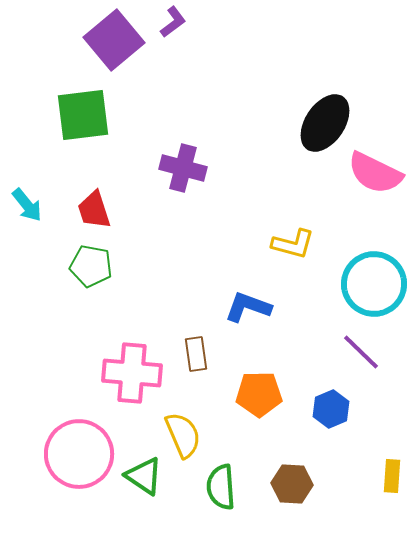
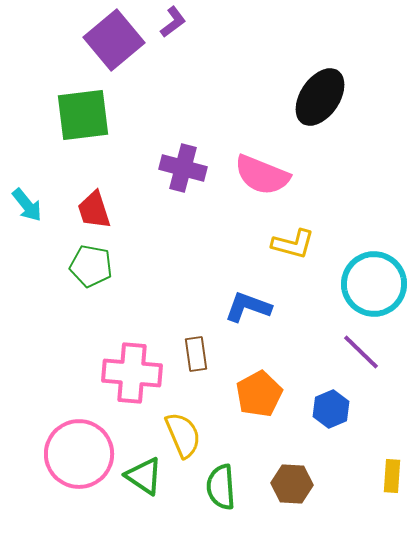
black ellipse: moved 5 px left, 26 px up
pink semicircle: moved 113 px left, 2 px down; rotated 4 degrees counterclockwise
orange pentagon: rotated 27 degrees counterclockwise
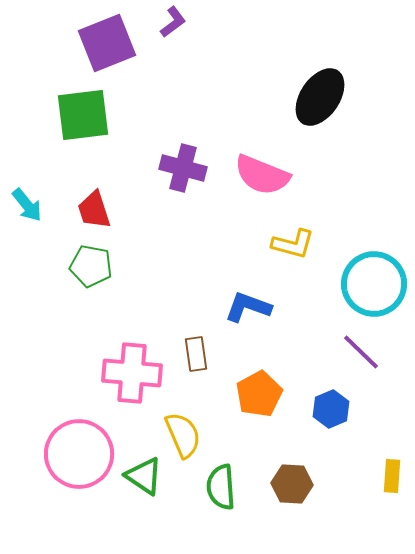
purple square: moved 7 px left, 3 px down; rotated 18 degrees clockwise
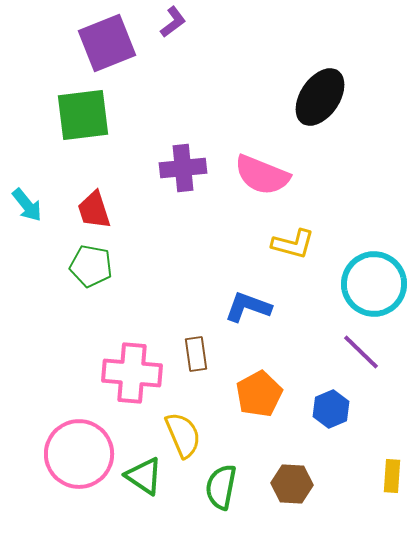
purple cross: rotated 21 degrees counterclockwise
green semicircle: rotated 15 degrees clockwise
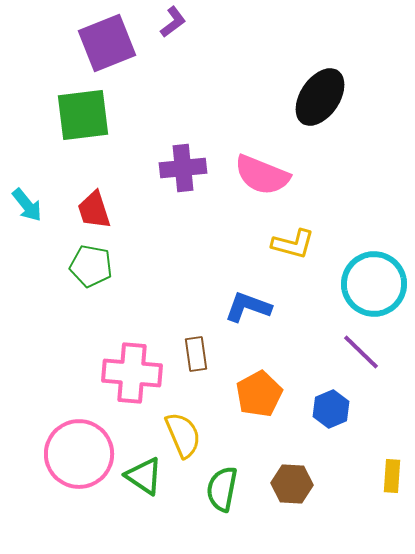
green semicircle: moved 1 px right, 2 px down
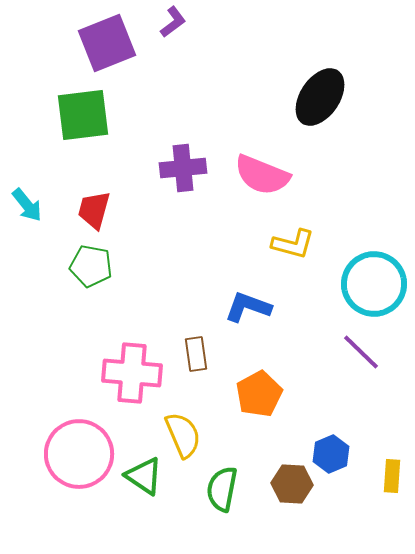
red trapezoid: rotated 33 degrees clockwise
blue hexagon: moved 45 px down
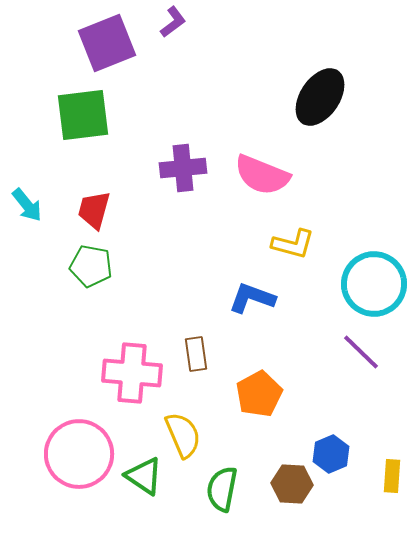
blue L-shape: moved 4 px right, 9 px up
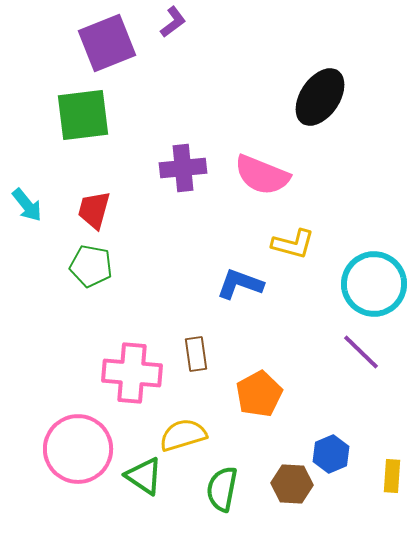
blue L-shape: moved 12 px left, 14 px up
yellow semicircle: rotated 84 degrees counterclockwise
pink circle: moved 1 px left, 5 px up
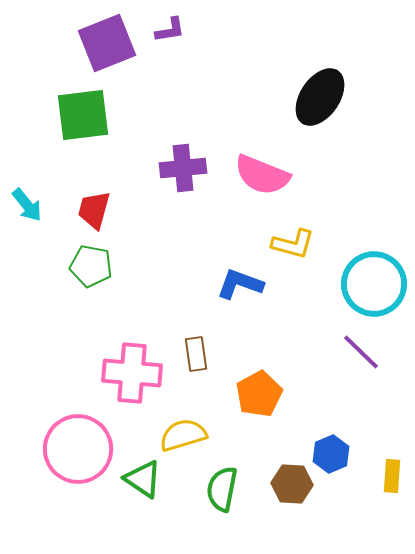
purple L-shape: moved 3 px left, 8 px down; rotated 28 degrees clockwise
green triangle: moved 1 px left, 3 px down
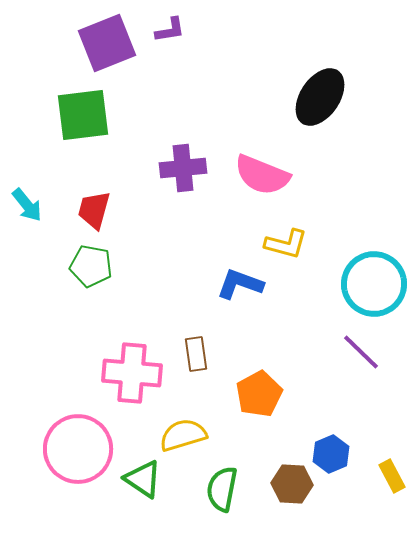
yellow L-shape: moved 7 px left
yellow rectangle: rotated 32 degrees counterclockwise
